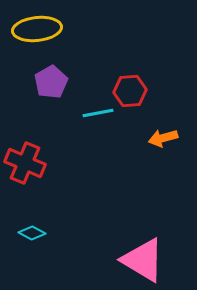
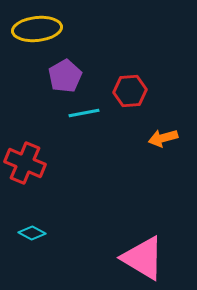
purple pentagon: moved 14 px right, 6 px up
cyan line: moved 14 px left
pink triangle: moved 2 px up
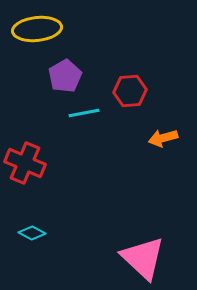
pink triangle: rotated 12 degrees clockwise
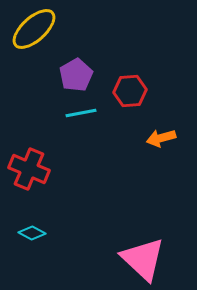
yellow ellipse: moved 3 px left; rotated 36 degrees counterclockwise
purple pentagon: moved 11 px right, 1 px up
cyan line: moved 3 px left
orange arrow: moved 2 px left
red cross: moved 4 px right, 6 px down
pink triangle: moved 1 px down
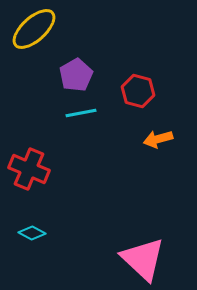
red hexagon: moved 8 px right; rotated 20 degrees clockwise
orange arrow: moved 3 px left, 1 px down
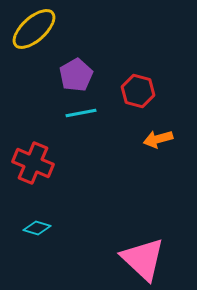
red cross: moved 4 px right, 6 px up
cyan diamond: moved 5 px right, 5 px up; rotated 12 degrees counterclockwise
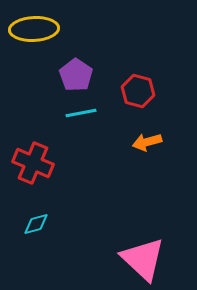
yellow ellipse: rotated 39 degrees clockwise
purple pentagon: rotated 8 degrees counterclockwise
orange arrow: moved 11 px left, 3 px down
cyan diamond: moved 1 px left, 4 px up; rotated 32 degrees counterclockwise
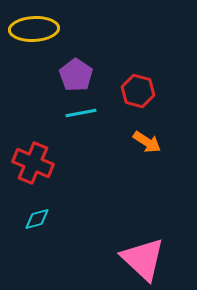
orange arrow: rotated 132 degrees counterclockwise
cyan diamond: moved 1 px right, 5 px up
